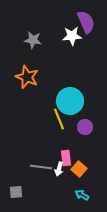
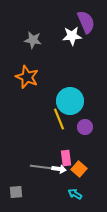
white arrow: rotated 96 degrees counterclockwise
cyan arrow: moved 7 px left, 1 px up
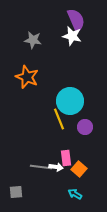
purple semicircle: moved 10 px left, 2 px up
white star: rotated 18 degrees clockwise
white arrow: moved 3 px left, 2 px up
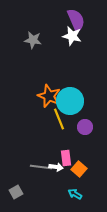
orange star: moved 22 px right, 19 px down
gray square: rotated 24 degrees counterclockwise
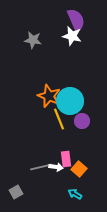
purple circle: moved 3 px left, 6 px up
pink rectangle: moved 1 px down
gray line: rotated 20 degrees counterclockwise
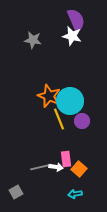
cyan arrow: rotated 40 degrees counterclockwise
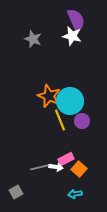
gray star: moved 1 px up; rotated 12 degrees clockwise
yellow line: moved 1 px right, 1 px down
pink rectangle: rotated 70 degrees clockwise
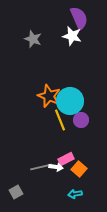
purple semicircle: moved 3 px right, 2 px up
purple circle: moved 1 px left, 1 px up
